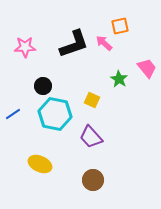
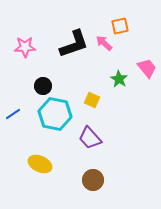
purple trapezoid: moved 1 px left, 1 px down
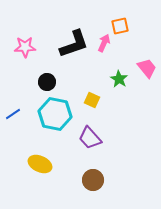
pink arrow: rotated 72 degrees clockwise
black circle: moved 4 px right, 4 px up
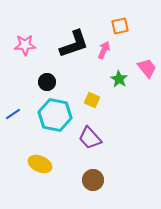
pink arrow: moved 7 px down
pink star: moved 2 px up
cyan hexagon: moved 1 px down
